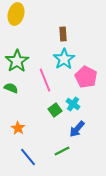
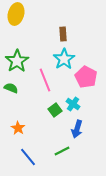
blue arrow: rotated 24 degrees counterclockwise
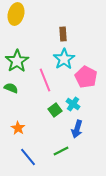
green line: moved 1 px left
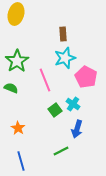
cyan star: moved 1 px right, 1 px up; rotated 15 degrees clockwise
blue line: moved 7 px left, 4 px down; rotated 24 degrees clockwise
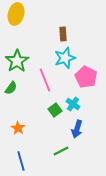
green semicircle: rotated 104 degrees clockwise
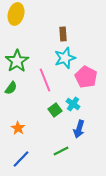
blue arrow: moved 2 px right
blue line: moved 2 px up; rotated 60 degrees clockwise
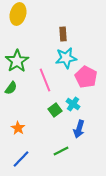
yellow ellipse: moved 2 px right
cyan star: moved 1 px right; rotated 10 degrees clockwise
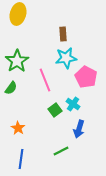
blue line: rotated 36 degrees counterclockwise
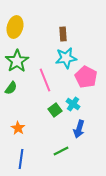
yellow ellipse: moved 3 px left, 13 px down
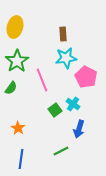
pink line: moved 3 px left
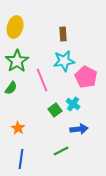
cyan star: moved 2 px left, 3 px down
blue arrow: rotated 114 degrees counterclockwise
